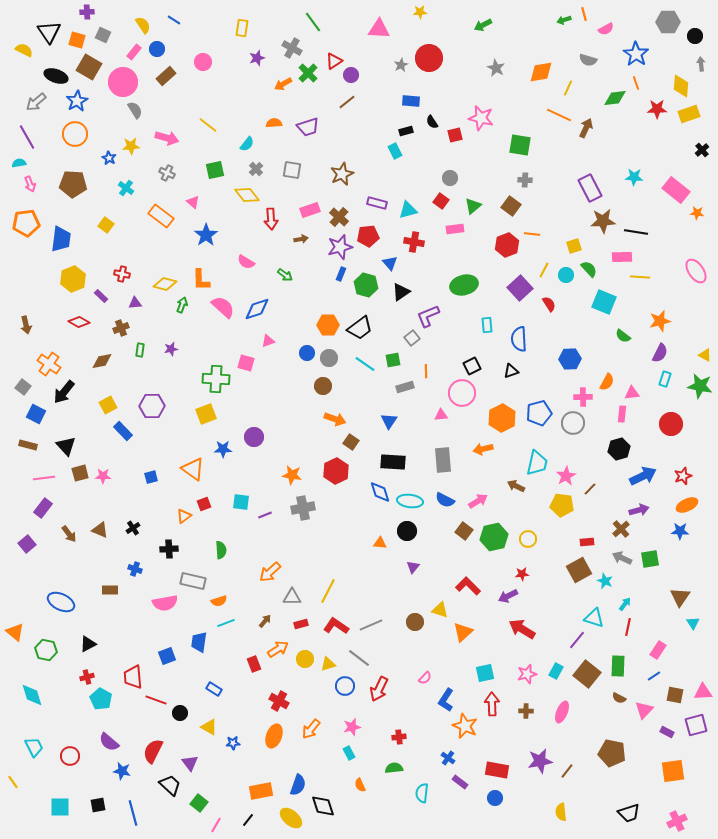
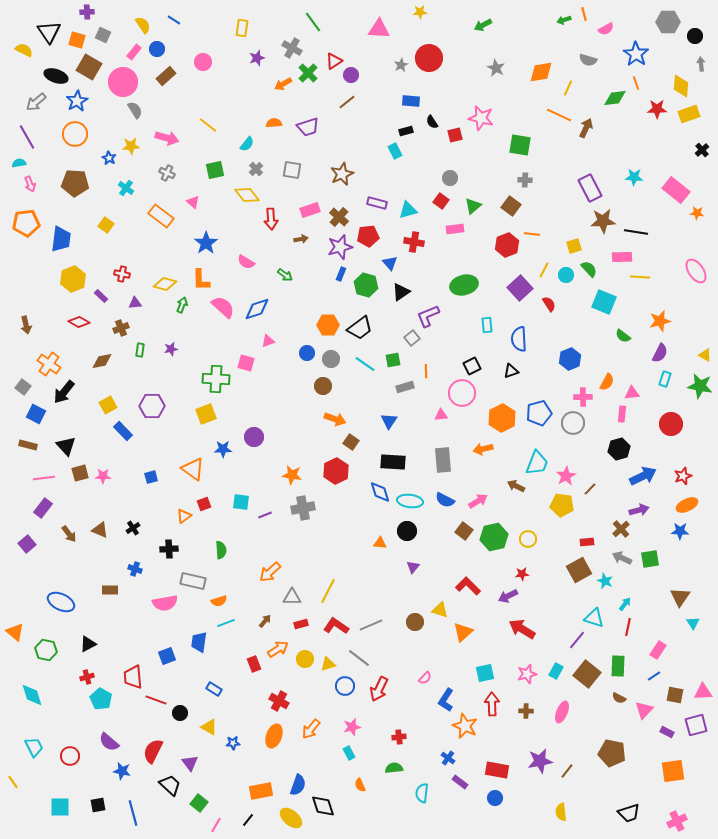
brown pentagon at (73, 184): moved 2 px right, 1 px up
blue star at (206, 235): moved 8 px down
gray circle at (329, 358): moved 2 px right, 1 px down
blue hexagon at (570, 359): rotated 20 degrees counterclockwise
cyan trapezoid at (537, 463): rotated 8 degrees clockwise
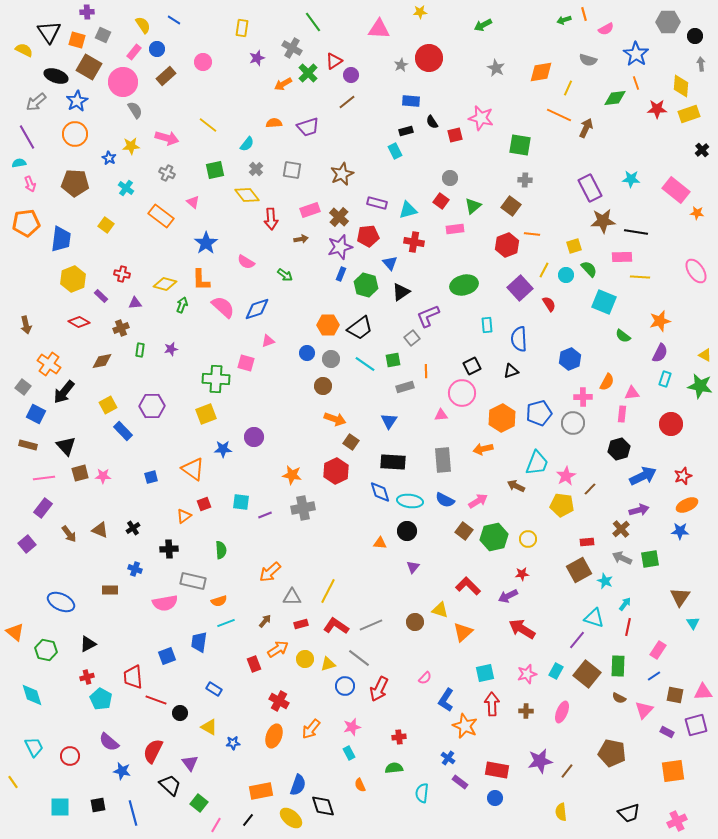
cyan star at (634, 177): moved 3 px left, 2 px down
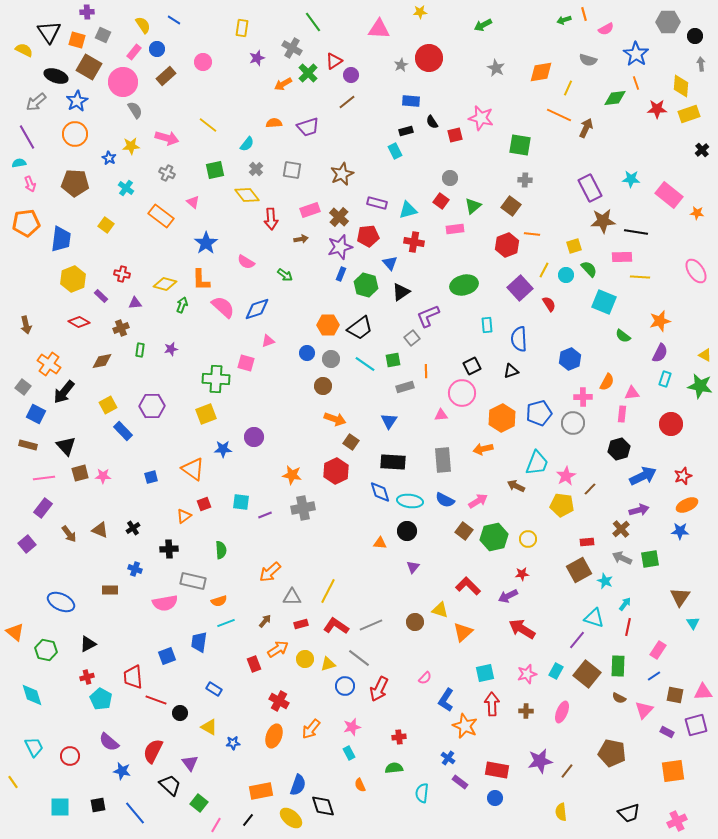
pink rectangle at (676, 190): moved 7 px left, 5 px down
blue line at (133, 813): moved 2 px right; rotated 25 degrees counterclockwise
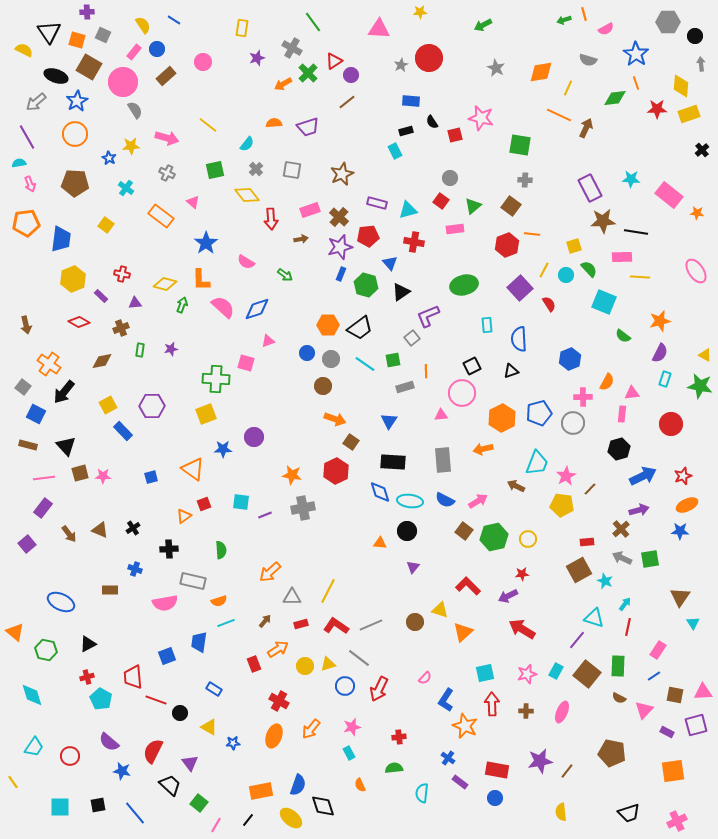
yellow circle at (305, 659): moved 7 px down
cyan trapezoid at (34, 747): rotated 60 degrees clockwise
